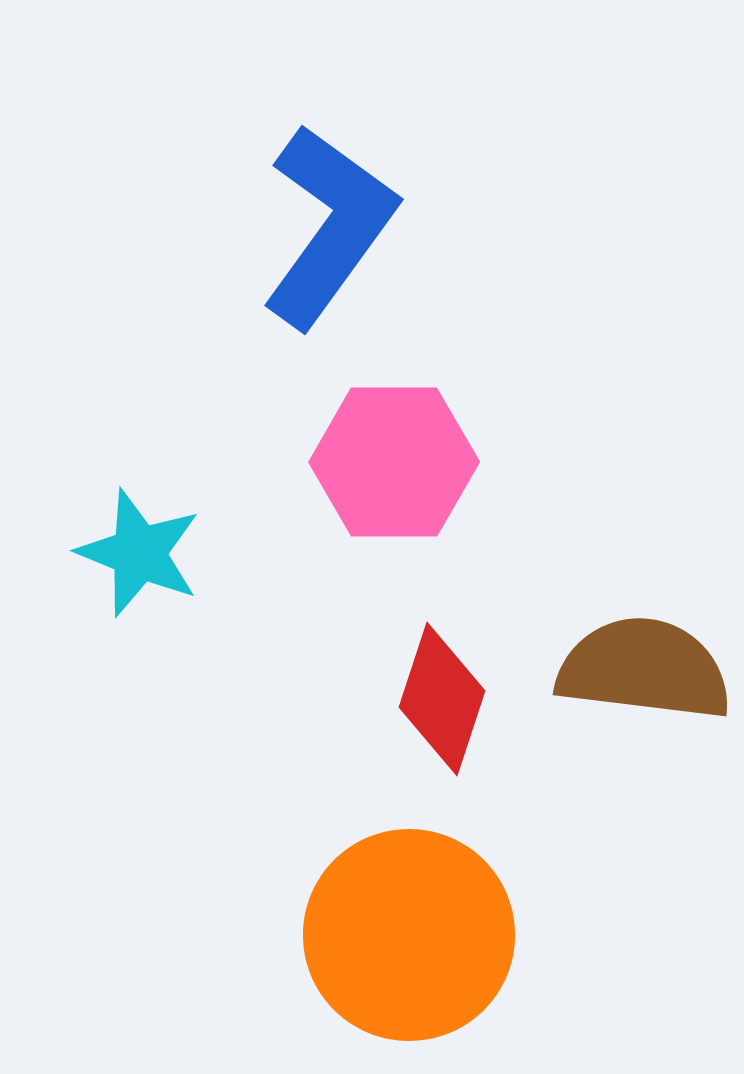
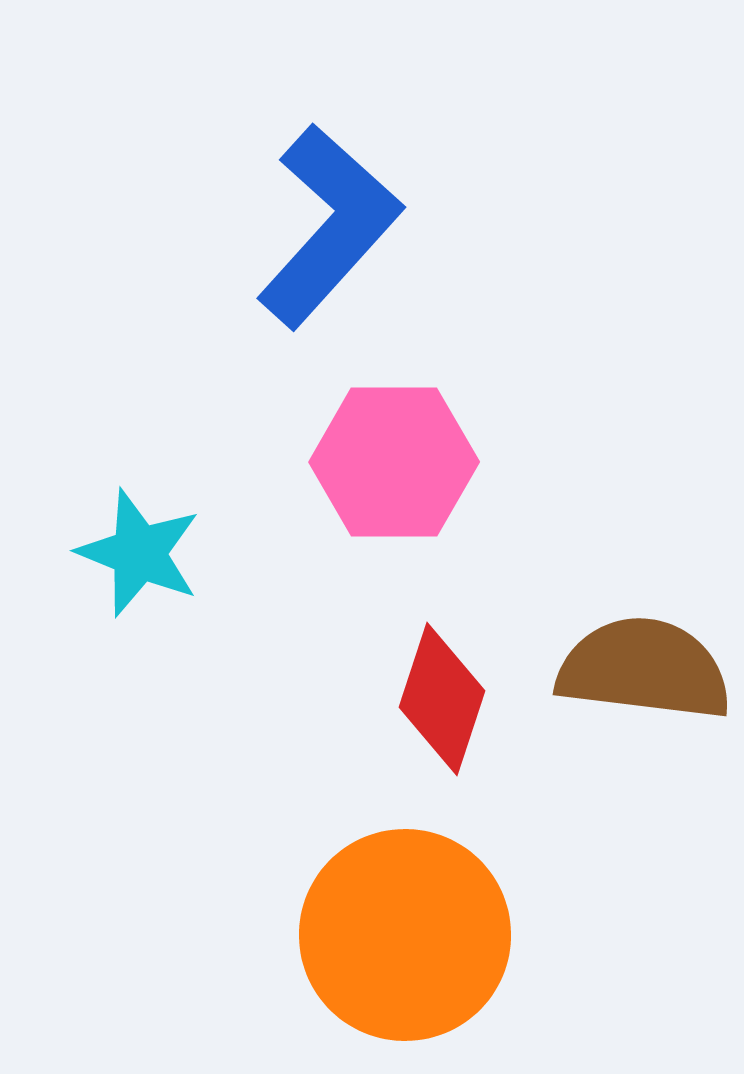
blue L-shape: rotated 6 degrees clockwise
orange circle: moved 4 px left
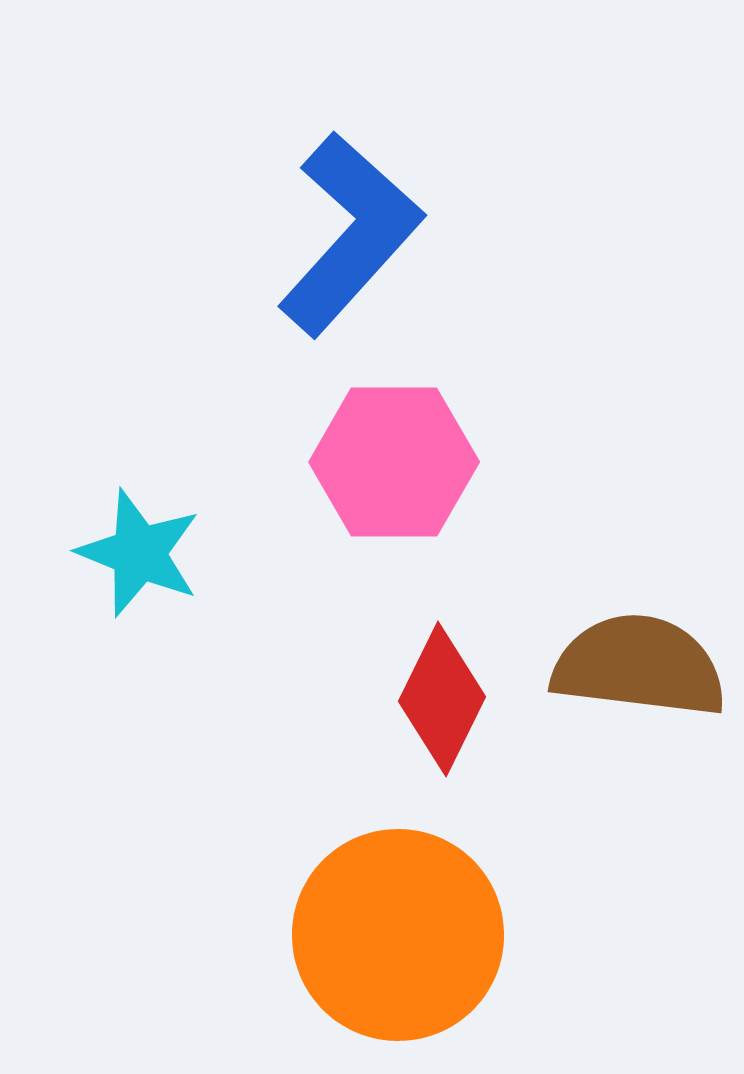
blue L-shape: moved 21 px right, 8 px down
brown semicircle: moved 5 px left, 3 px up
red diamond: rotated 8 degrees clockwise
orange circle: moved 7 px left
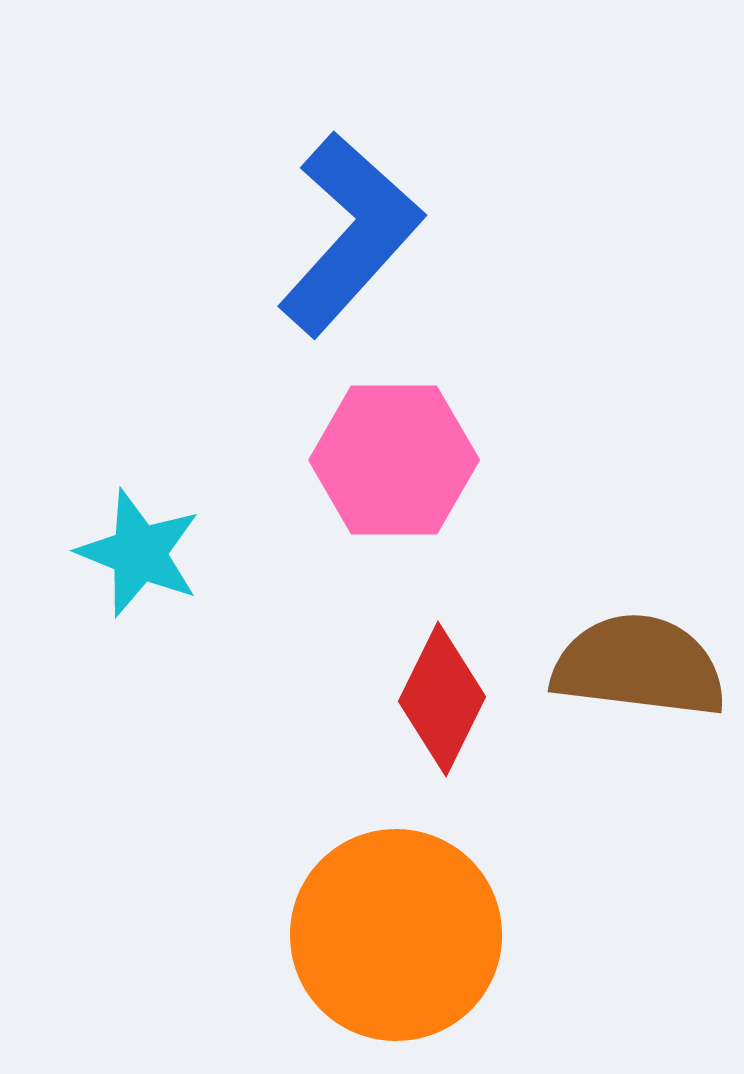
pink hexagon: moved 2 px up
orange circle: moved 2 px left
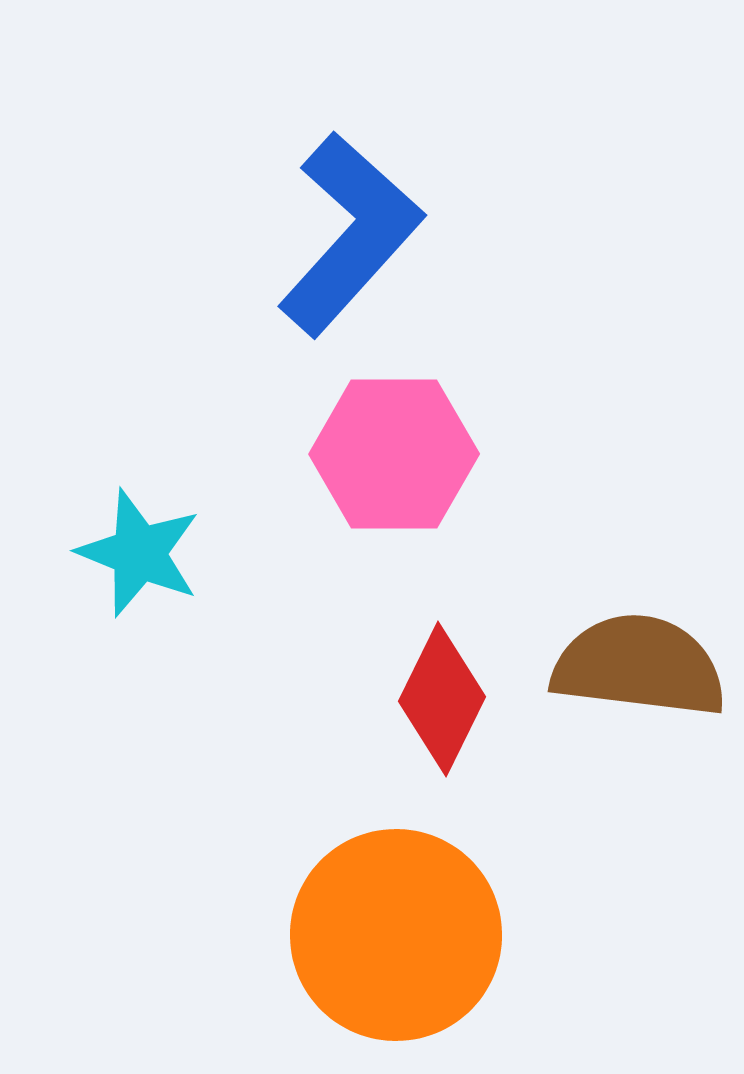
pink hexagon: moved 6 px up
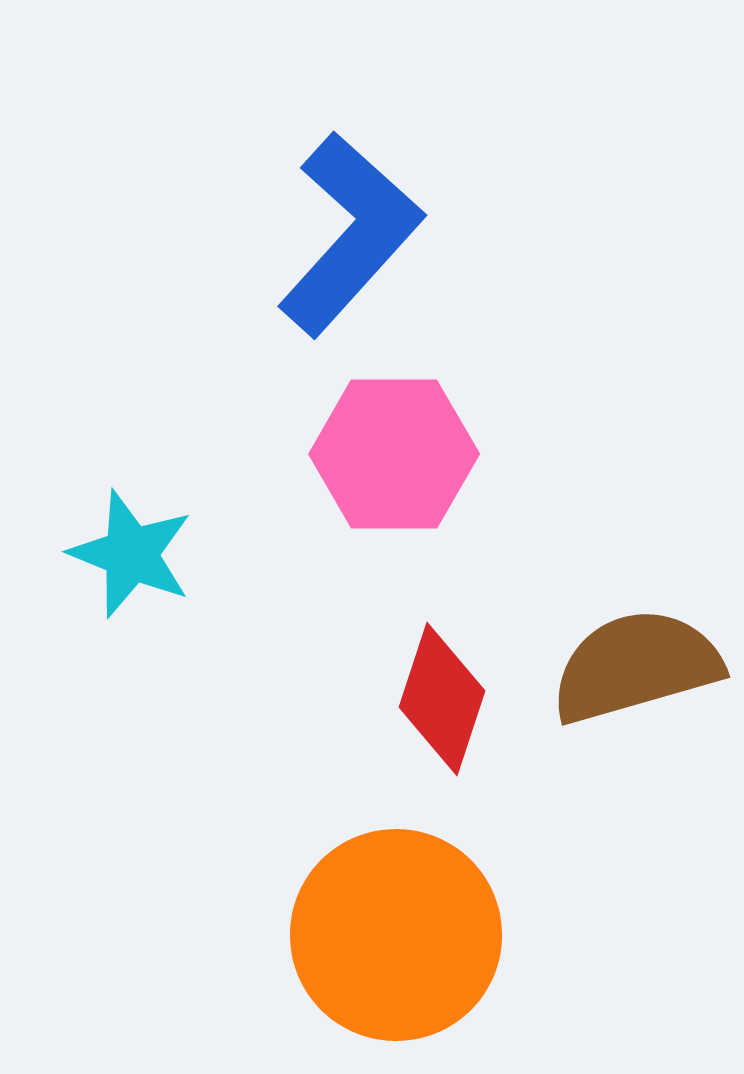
cyan star: moved 8 px left, 1 px down
brown semicircle: moved 3 px left; rotated 23 degrees counterclockwise
red diamond: rotated 8 degrees counterclockwise
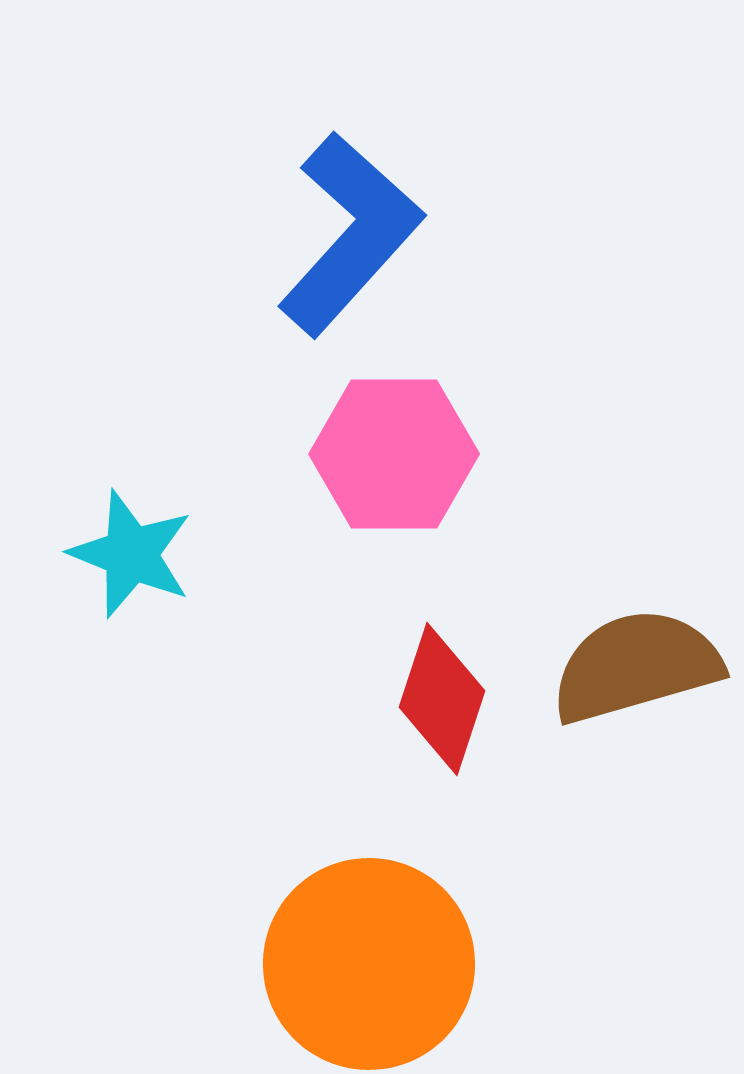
orange circle: moved 27 px left, 29 px down
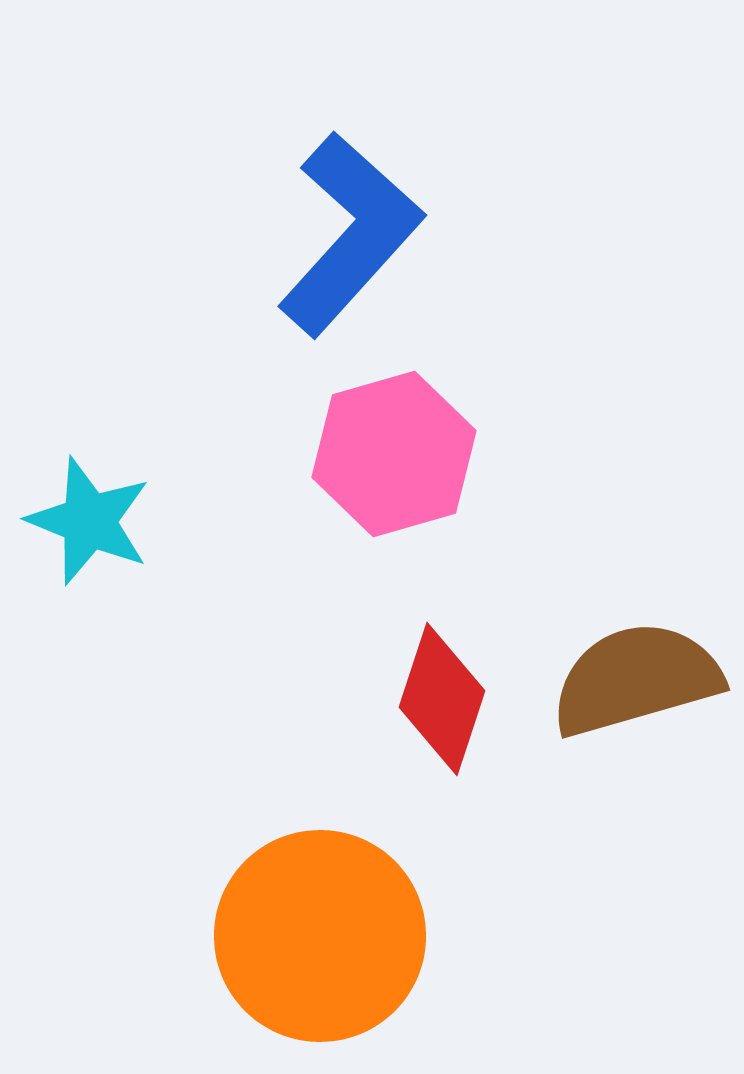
pink hexagon: rotated 16 degrees counterclockwise
cyan star: moved 42 px left, 33 px up
brown semicircle: moved 13 px down
orange circle: moved 49 px left, 28 px up
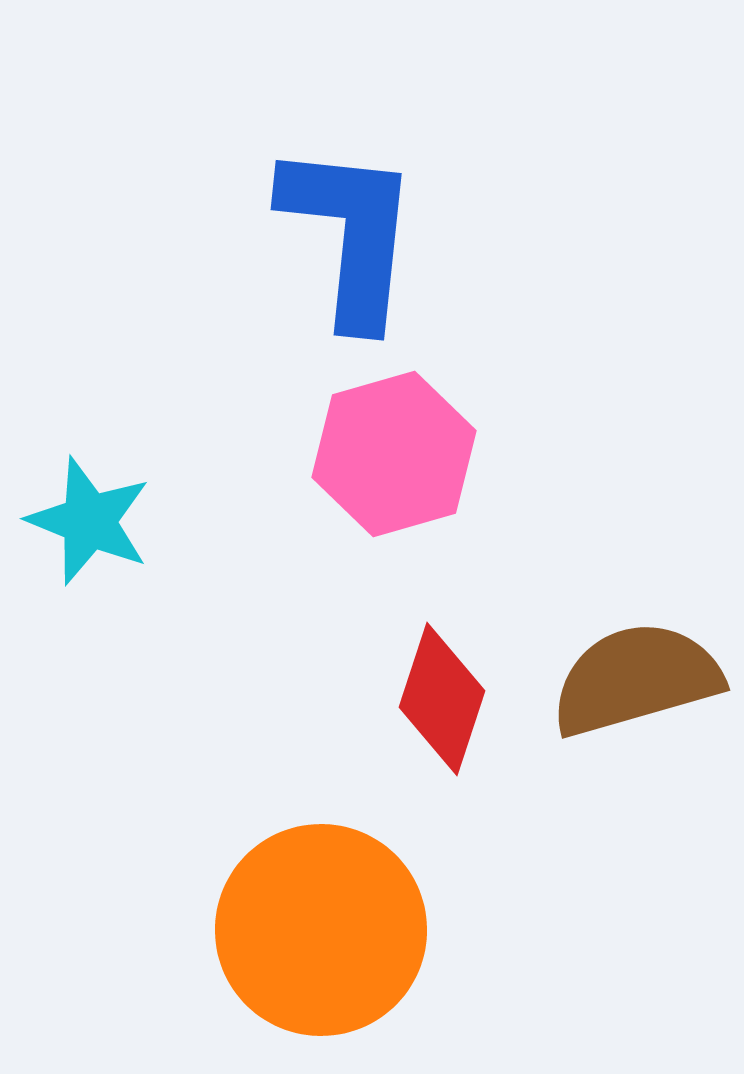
blue L-shape: rotated 36 degrees counterclockwise
orange circle: moved 1 px right, 6 px up
